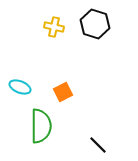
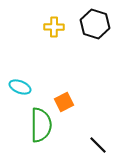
yellow cross: rotated 12 degrees counterclockwise
orange square: moved 1 px right, 10 px down
green semicircle: moved 1 px up
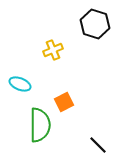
yellow cross: moved 1 px left, 23 px down; rotated 24 degrees counterclockwise
cyan ellipse: moved 3 px up
green semicircle: moved 1 px left
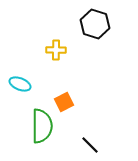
yellow cross: moved 3 px right; rotated 24 degrees clockwise
green semicircle: moved 2 px right, 1 px down
black line: moved 8 px left
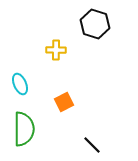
cyan ellipse: rotated 45 degrees clockwise
green semicircle: moved 18 px left, 3 px down
black line: moved 2 px right
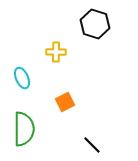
yellow cross: moved 2 px down
cyan ellipse: moved 2 px right, 6 px up
orange square: moved 1 px right
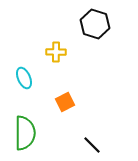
cyan ellipse: moved 2 px right
green semicircle: moved 1 px right, 4 px down
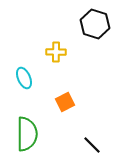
green semicircle: moved 2 px right, 1 px down
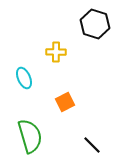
green semicircle: moved 3 px right, 2 px down; rotated 16 degrees counterclockwise
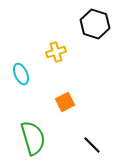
yellow cross: rotated 18 degrees counterclockwise
cyan ellipse: moved 3 px left, 4 px up
green semicircle: moved 3 px right, 2 px down
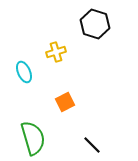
cyan ellipse: moved 3 px right, 2 px up
